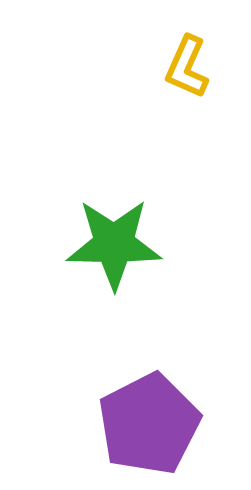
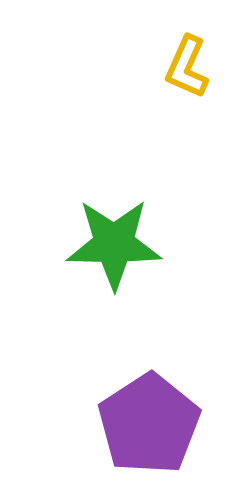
purple pentagon: rotated 6 degrees counterclockwise
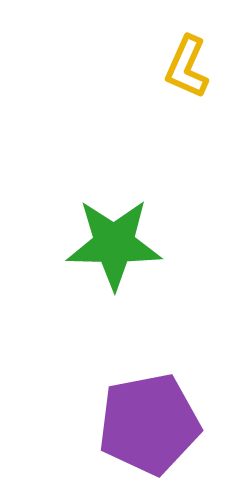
purple pentagon: rotated 22 degrees clockwise
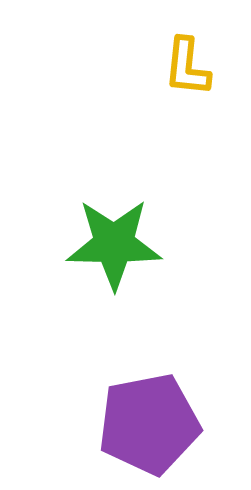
yellow L-shape: rotated 18 degrees counterclockwise
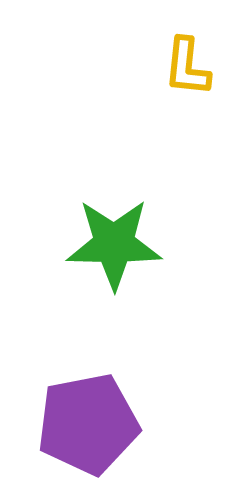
purple pentagon: moved 61 px left
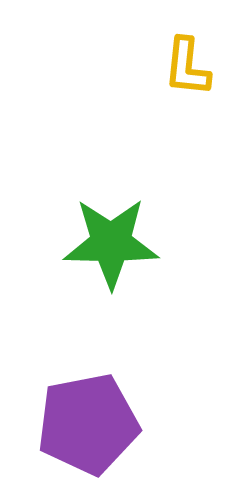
green star: moved 3 px left, 1 px up
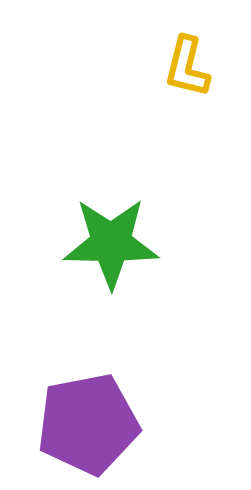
yellow L-shape: rotated 8 degrees clockwise
